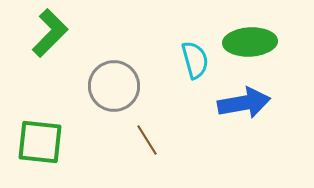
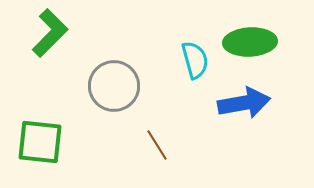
brown line: moved 10 px right, 5 px down
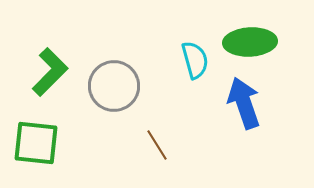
green L-shape: moved 39 px down
blue arrow: rotated 99 degrees counterclockwise
green square: moved 4 px left, 1 px down
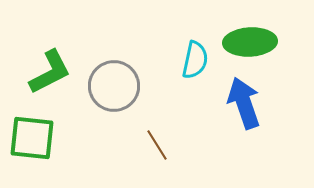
cyan semicircle: rotated 27 degrees clockwise
green L-shape: rotated 18 degrees clockwise
green square: moved 4 px left, 5 px up
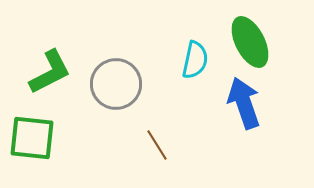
green ellipse: rotated 66 degrees clockwise
gray circle: moved 2 px right, 2 px up
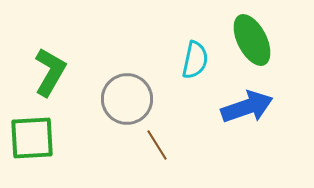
green ellipse: moved 2 px right, 2 px up
green L-shape: rotated 33 degrees counterclockwise
gray circle: moved 11 px right, 15 px down
blue arrow: moved 3 px right, 4 px down; rotated 90 degrees clockwise
green square: rotated 9 degrees counterclockwise
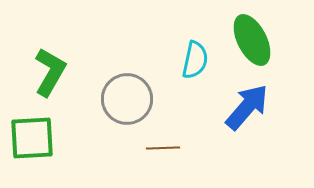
blue arrow: rotated 30 degrees counterclockwise
brown line: moved 6 px right, 3 px down; rotated 60 degrees counterclockwise
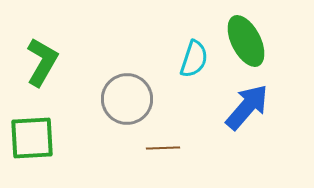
green ellipse: moved 6 px left, 1 px down
cyan semicircle: moved 1 px left, 1 px up; rotated 6 degrees clockwise
green L-shape: moved 8 px left, 10 px up
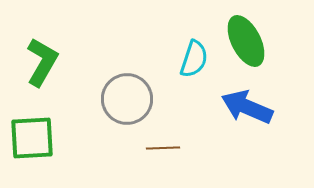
blue arrow: rotated 108 degrees counterclockwise
